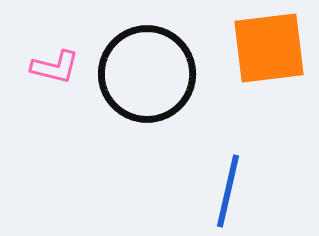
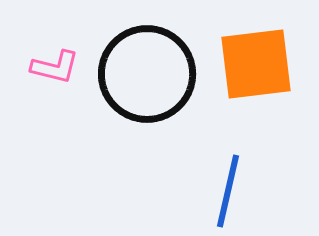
orange square: moved 13 px left, 16 px down
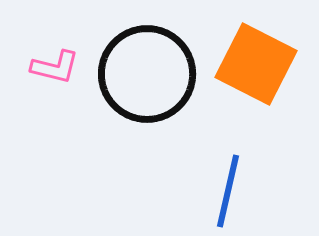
orange square: rotated 34 degrees clockwise
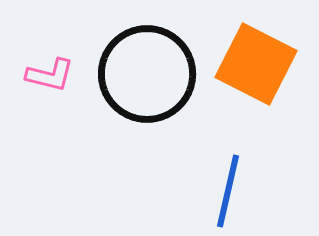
pink L-shape: moved 5 px left, 8 px down
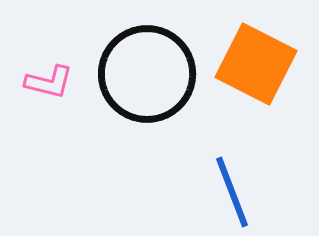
pink L-shape: moved 1 px left, 7 px down
blue line: moved 4 px right, 1 px down; rotated 34 degrees counterclockwise
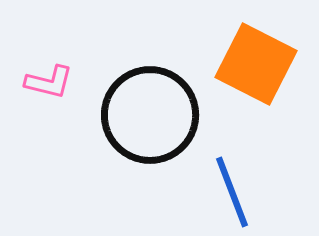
black circle: moved 3 px right, 41 px down
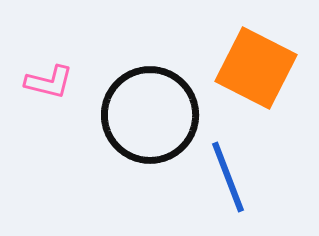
orange square: moved 4 px down
blue line: moved 4 px left, 15 px up
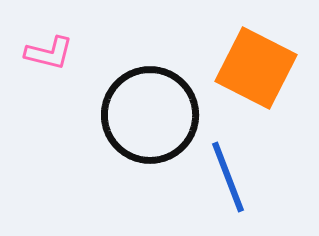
pink L-shape: moved 29 px up
